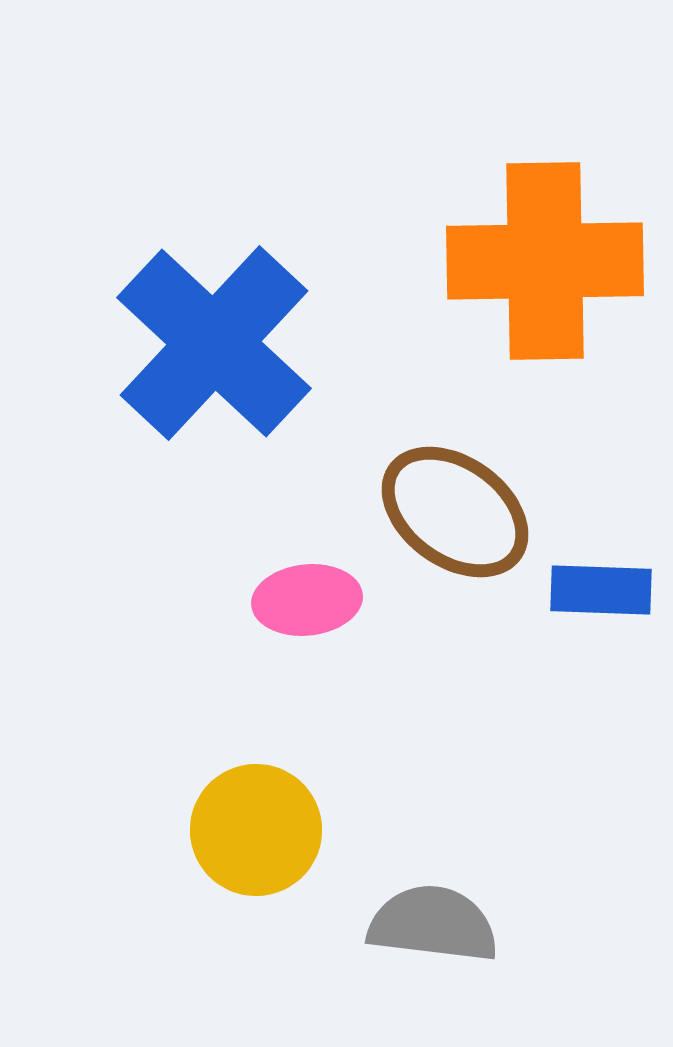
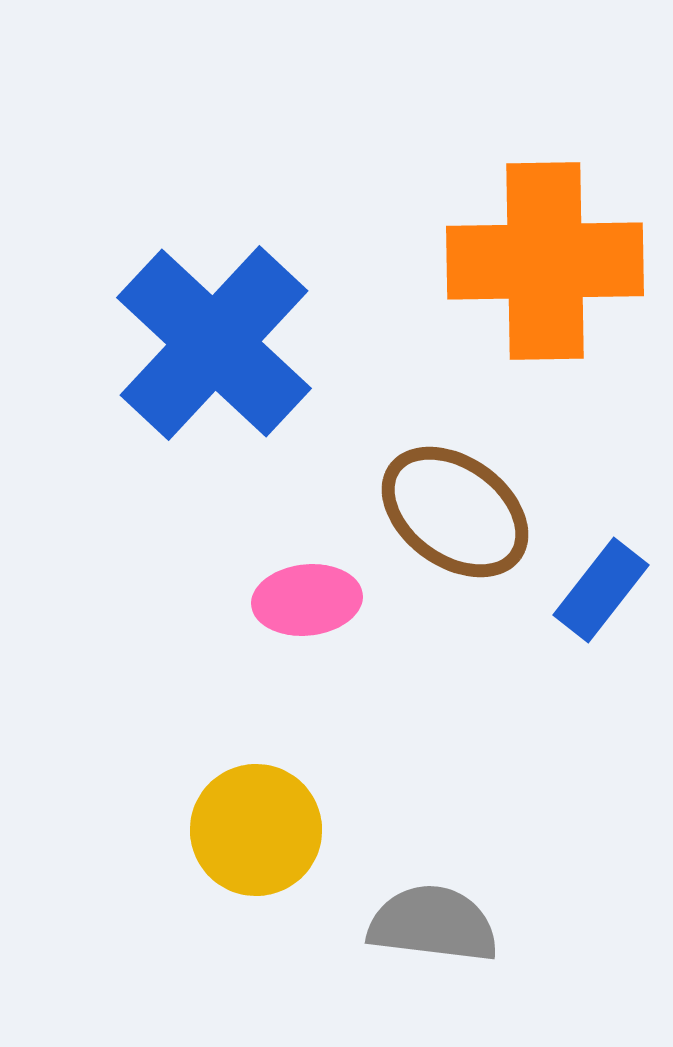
blue rectangle: rotated 54 degrees counterclockwise
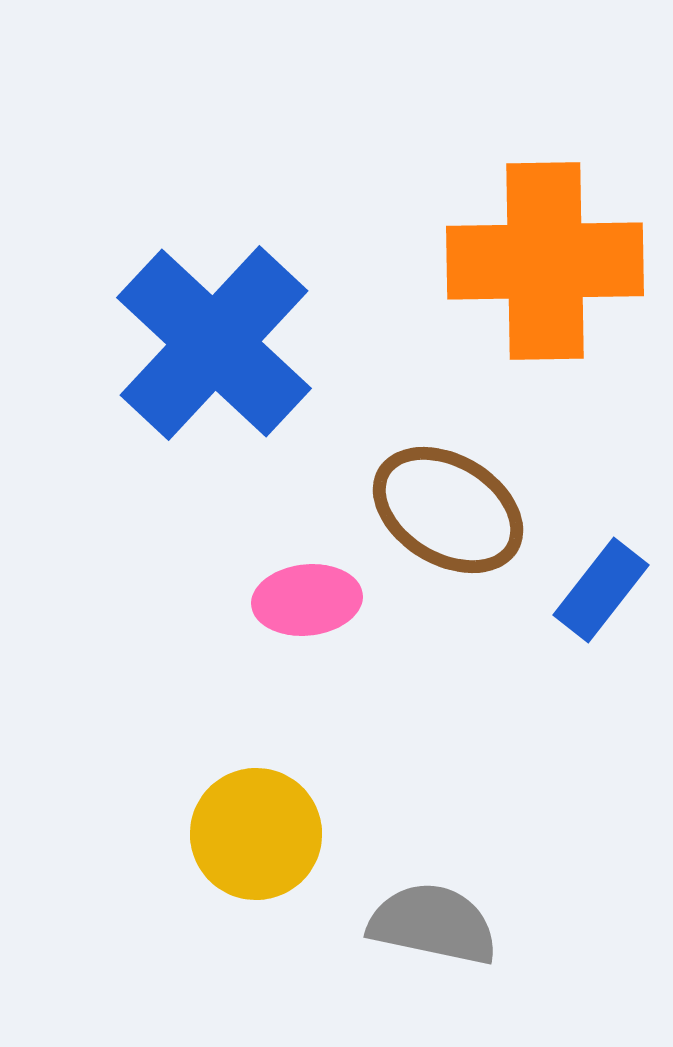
brown ellipse: moved 7 px left, 2 px up; rotated 5 degrees counterclockwise
yellow circle: moved 4 px down
gray semicircle: rotated 5 degrees clockwise
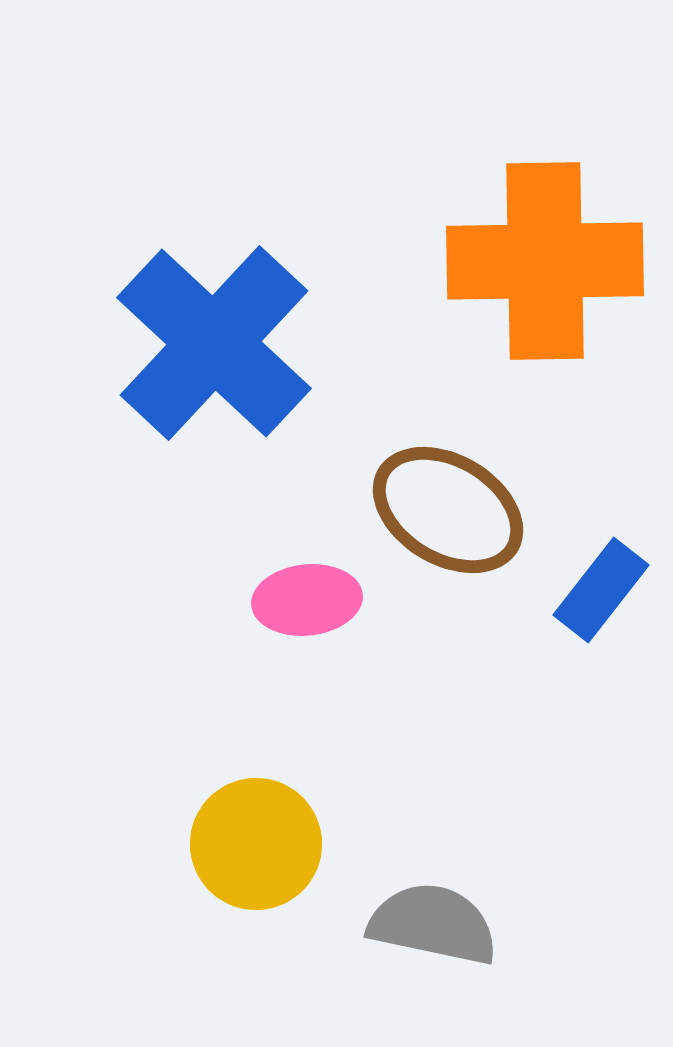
yellow circle: moved 10 px down
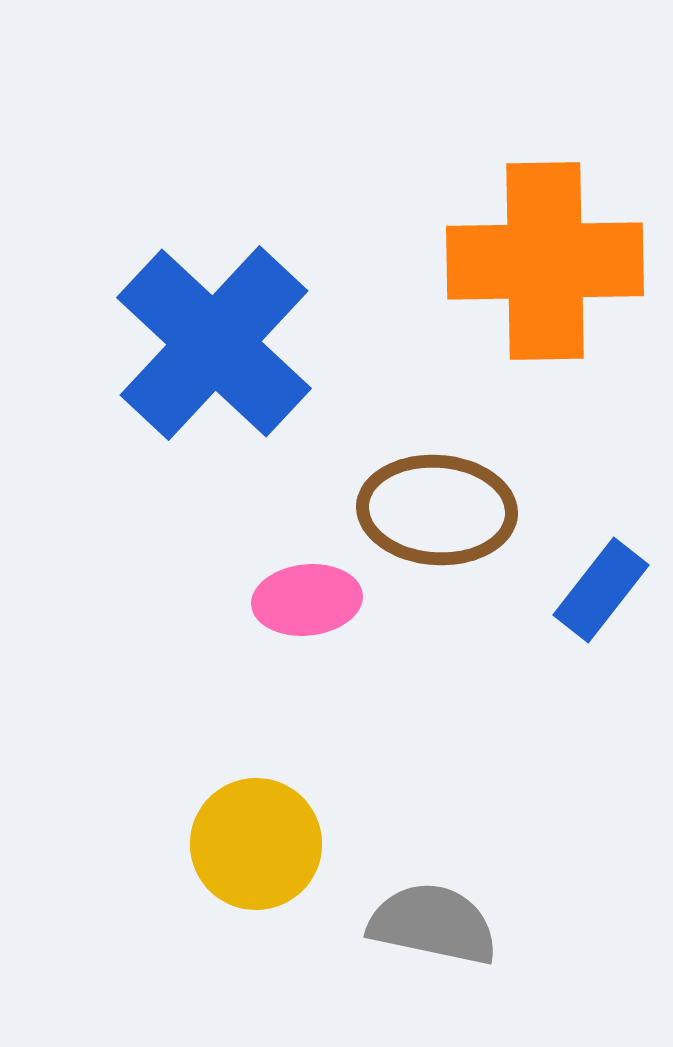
brown ellipse: moved 11 px left; rotated 27 degrees counterclockwise
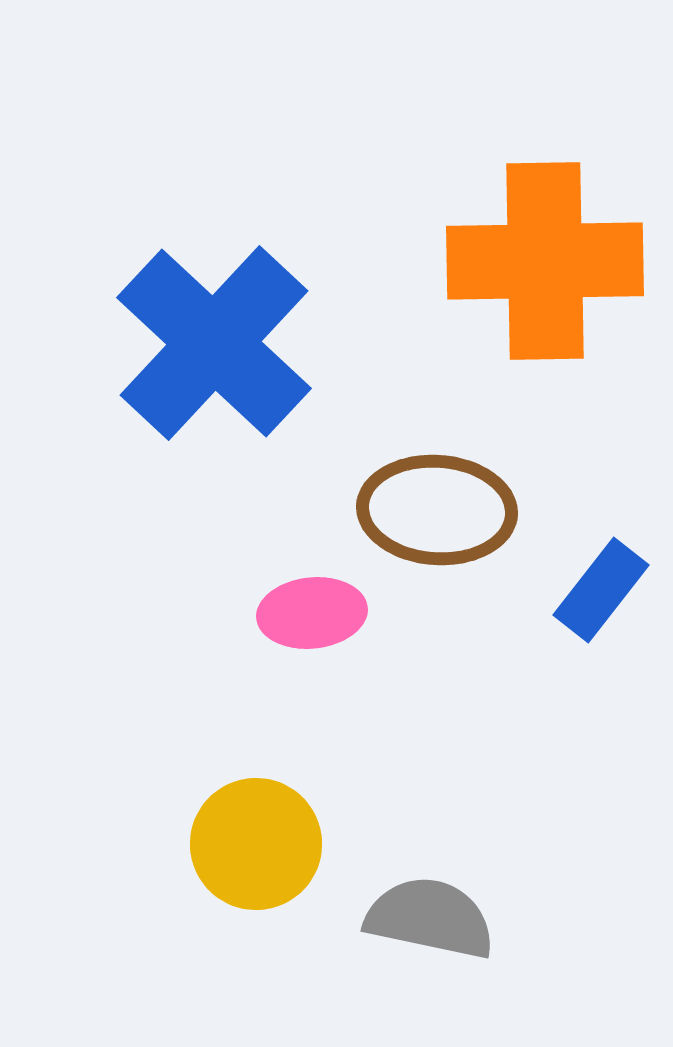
pink ellipse: moved 5 px right, 13 px down
gray semicircle: moved 3 px left, 6 px up
